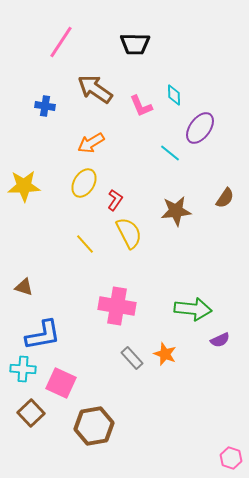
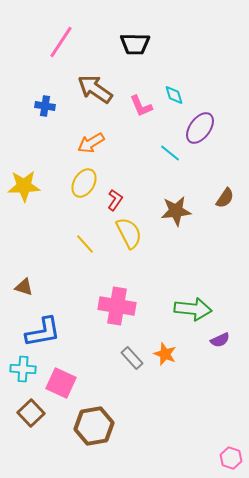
cyan diamond: rotated 15 degrees counterclockwise
blue L-shape: moved 3 px up
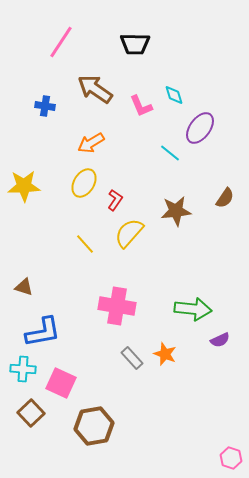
yellow semicircle: rotated 112 degrees counterclockwise
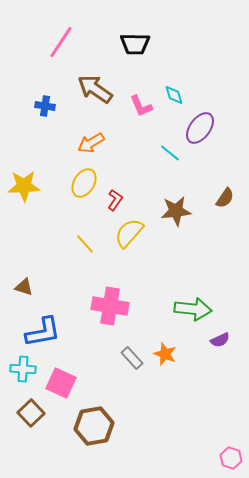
pink cross: moved 7 px left
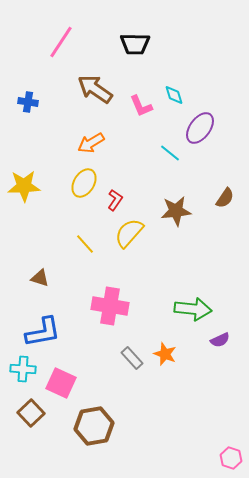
blue cross: moved 17 px left, 4 px up
brown triangle: moved 16 px right, 9 px up
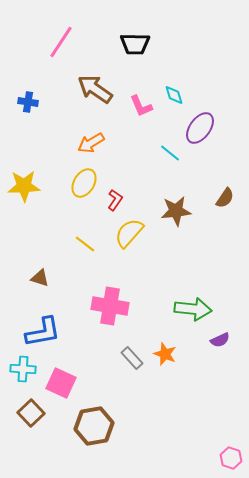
yellow line: rotated 10 degrees counterclockwise
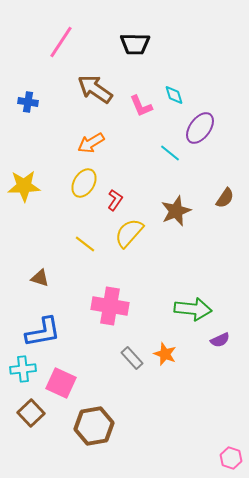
brown star: rotated 16 degrees counterclockwise
cyan cross: rotated 10 degrees counterclockwise
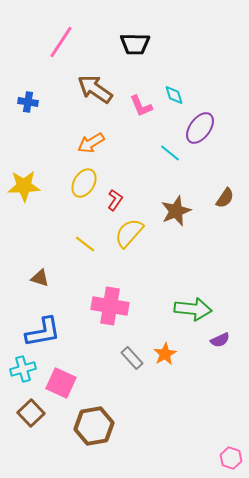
orange star: rotated 20 degrees clockwise
cyan cross: rotated 10 degrees counterclockwise
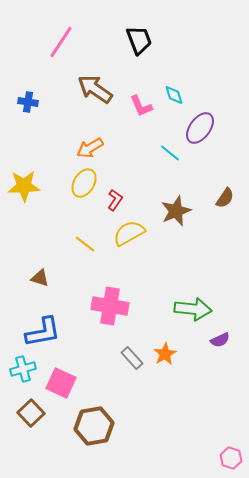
black trapezoid: moved 4 px right, 4 px up; rotated 112 degrees counterclockwise
orange arrow: moved 1 px left, 5 px down
yellow semicircle: rotated 20 degrees clockwise
